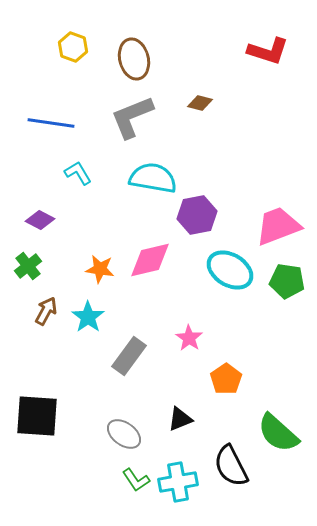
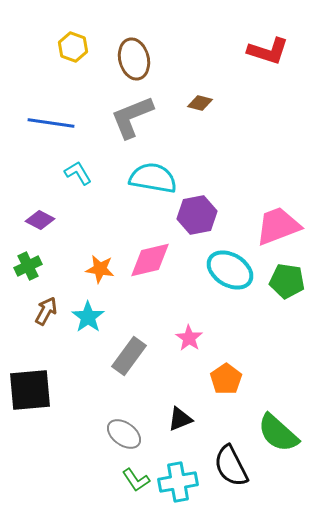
green cross: rotated 12 degrees clockwise
black square: moved 7 px left, 26 px up; rotated 9 degrees counterclockwise
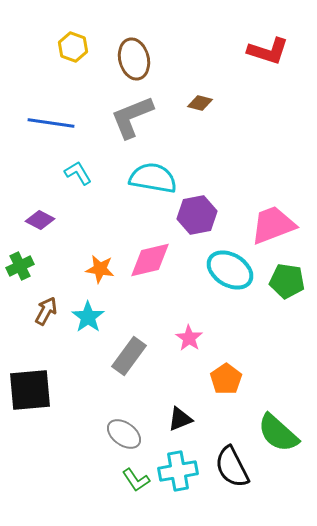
pink trapezoid: moved 5 px left, 1 px up
green cross: moved 8 px left
black semicircle: moved 1 px right, 1 px down
cyan cross: moved 11 px up
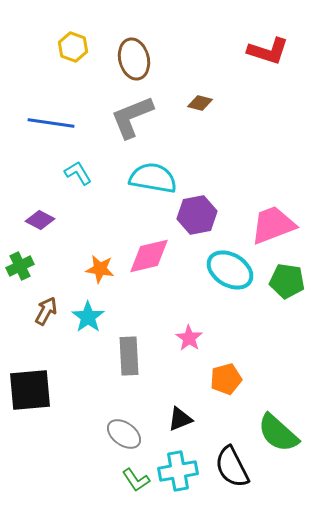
pink diamond: moved 1 px left, 4 px up
gray rectangle: rotated 39 degrees counterclockwise
orange pentagon: rotated 20 degrees clockwise
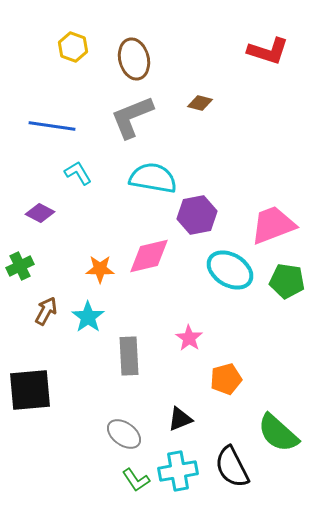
blue line: moved 1 px right, 3 px down
purple diamond: moved 7 px up
orange star: rotated 8 degrees counterclockwise
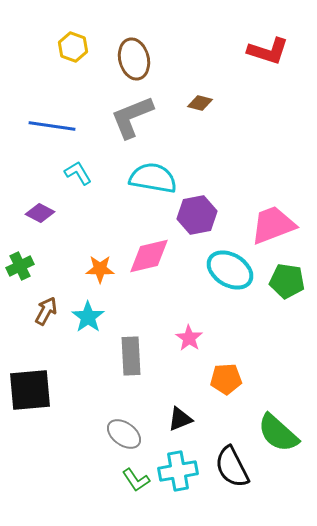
gray rectangle: moved 2 px right
orange pentagon: rotated 12 degrees clockwise
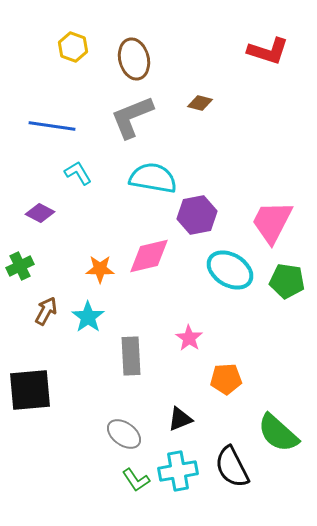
pink trapezoid: moved 1 px left, 3 px up; rotated 42 degrees counterclockwise
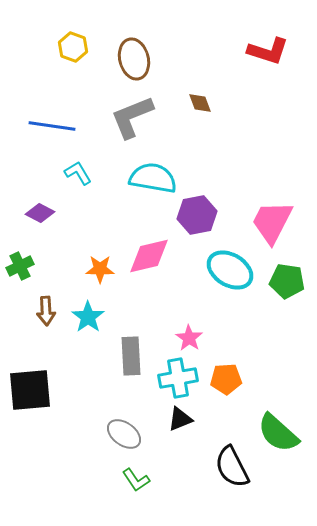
brown diamond: rotated 55 degrees clockwise
brown arrow: rotated 148 degrees clockwise
cyan cross: moved 93 px up
